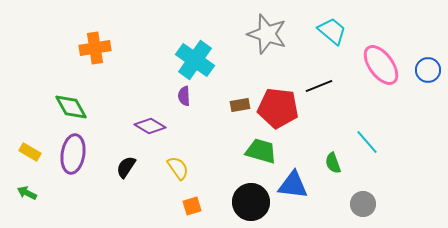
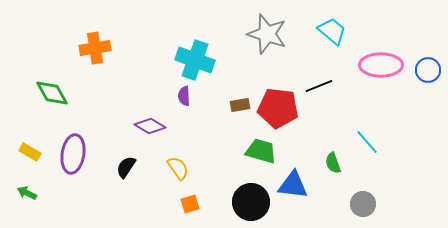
cyan cross: rotated 15 degrees counterclockwise
pink ellipse: rotated 54 degrees counterclockwise
green diamond: moved 19 px left, 14 px up
orange square: moved 2 px left, 2 px up
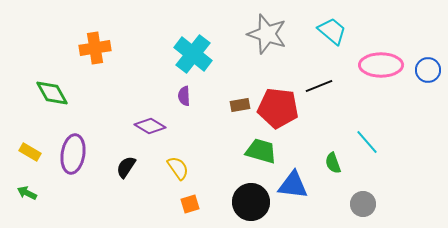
cyan cross: moved 2 px left, 6 px up; rotated 18 degrees clockwise
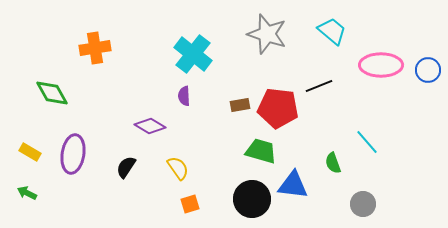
black circle: moved 1 px right, 3 px up
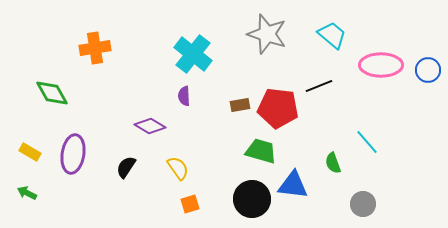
cyan trapezoid: moved 4 px down
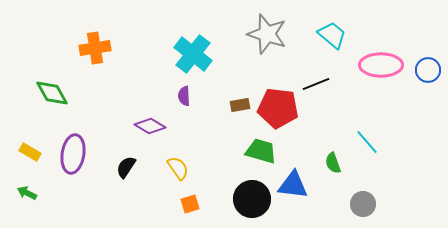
black line: moved 3 px left, 2 px up
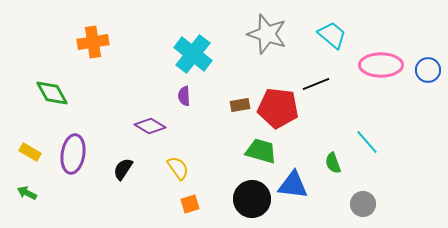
orange cross: moved 2 px left, 6 px up
black semicircle: moved 3 px left, 2 px down
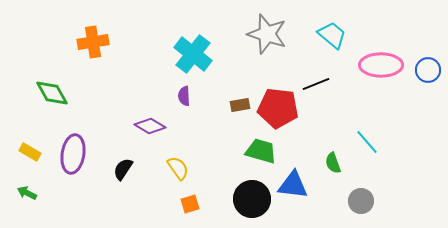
gray circle: moved 2 px left, 3 px up
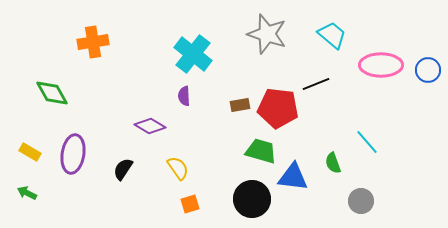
blue triangle: moved 8 px up
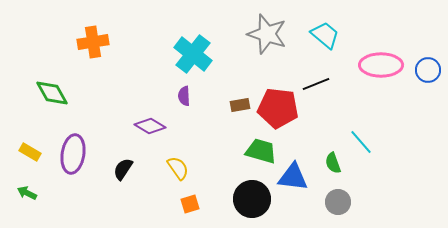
cyan trapezoid: moved 7 px left
cyan line: moved 6 px left
gray circle: moved 23 px left, 1 px down
